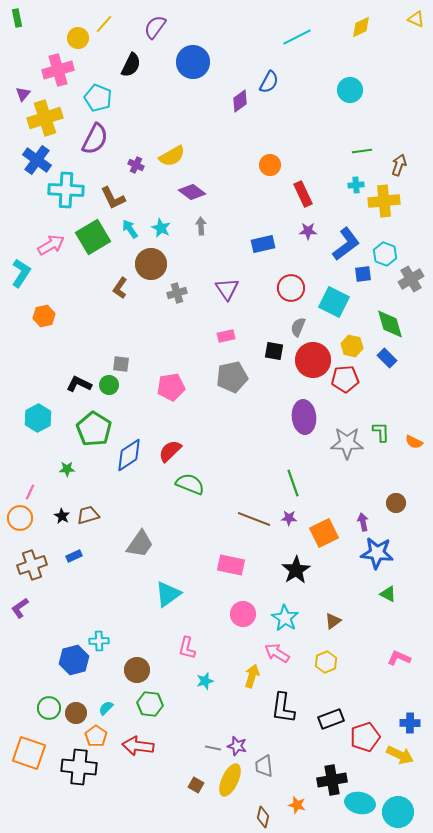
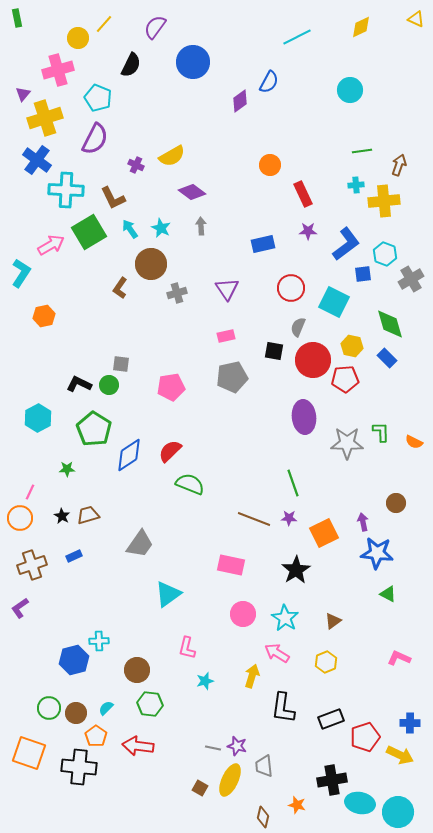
green square at (93, 237): moved 4 px left, 5 px up
brown square at (196, 785): moved 4 px right, 3 px down
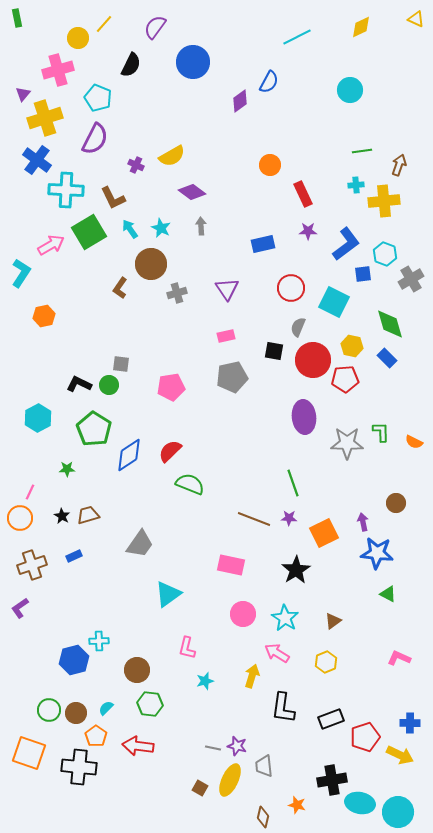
green circle at (49, 708): moved 2 px down
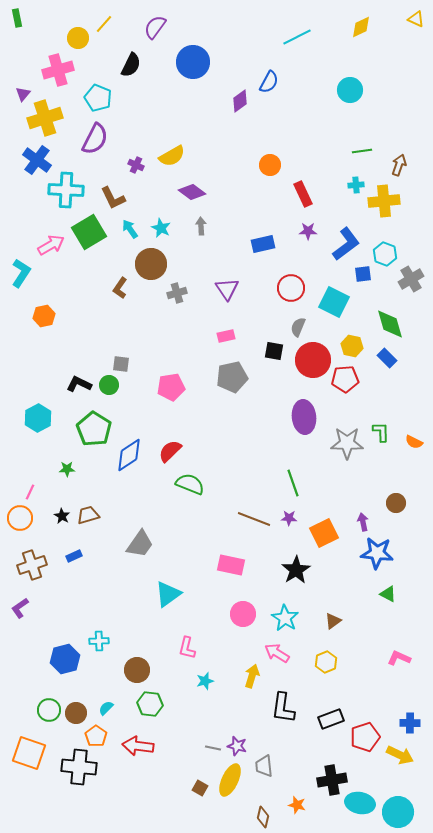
blue hexagon at (74, 660): moved 9 px left, 1 px up
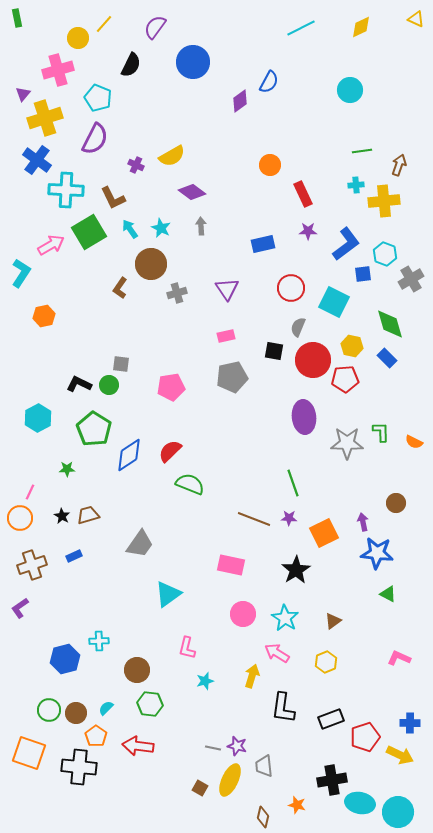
cyan line at (297, 37): moved 4 px right, 9 px up
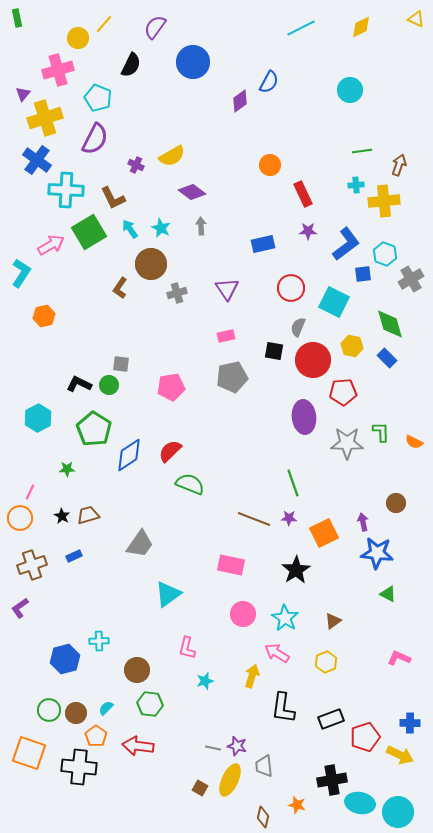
red pentagon at (345, 379): moved 2 px left, 13 px down
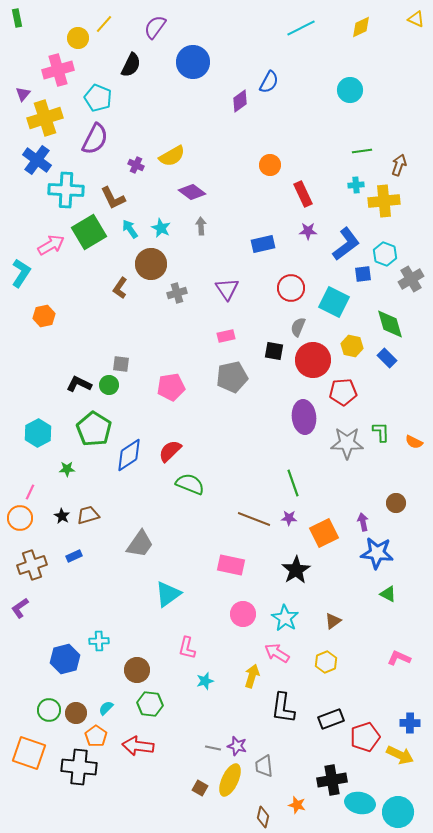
cyan hexagon at (38, 418): moved 15 px down
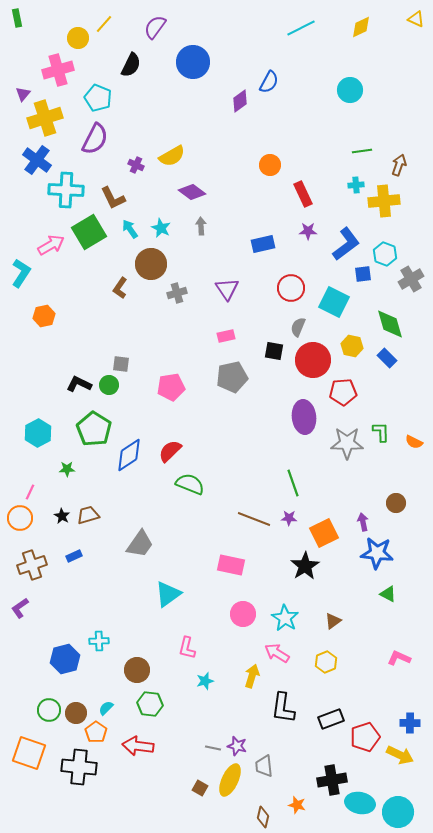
black star at (296, 570): moved 9 px right, 4 px up
orange pentagon at (96, 736): moved 4 px up
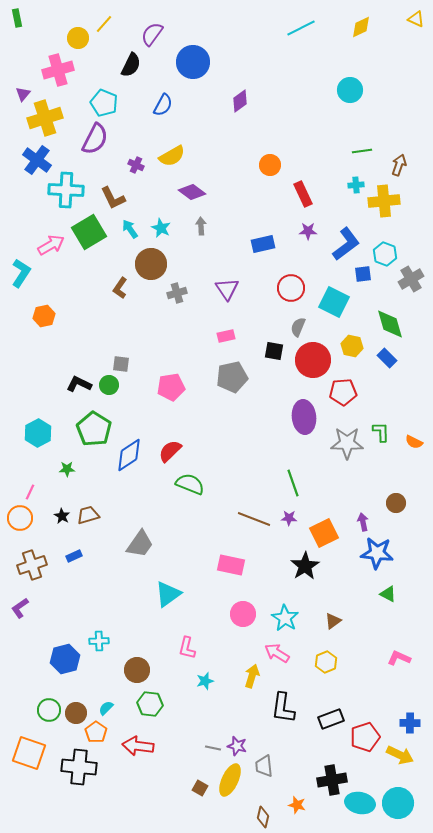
purple semicircle at (155, 27): moved 3 px left, 7 px down
blue semicircle at (269, 82): moved 106 px left, 23 px down
cyan pentagon at (98, 98): moved 6 px right, 5 px down
cyan circle at (398, 812): moved 9 px up
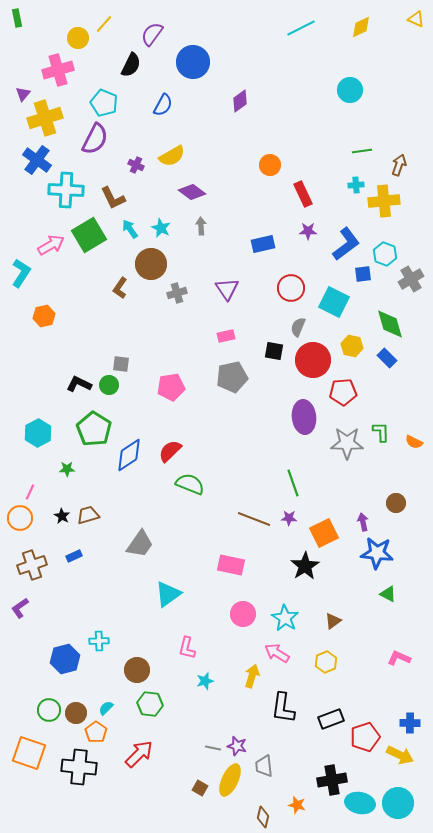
green square at (89, 232): moved 3 px down
red arrow at (138, 746): moved 1 px right, 8 px down; rotated 128 degrees clockwise
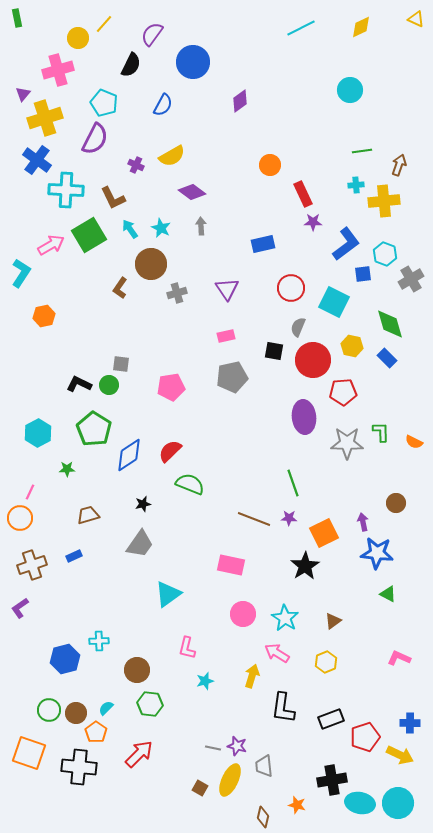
purple star at (308, 231): moved 5 px right, 9 px up
black star at (62, 516): moved 81 px right, 12 px up; rotated 28 degrees clockwise
